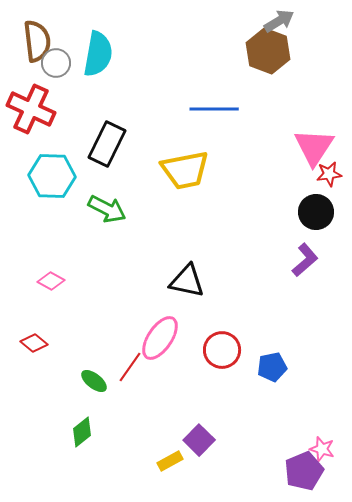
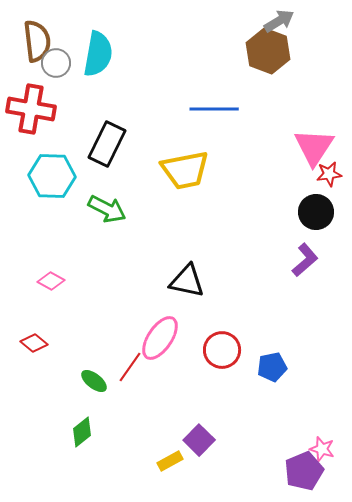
red cross: rotated 15 degrees counterclockwise
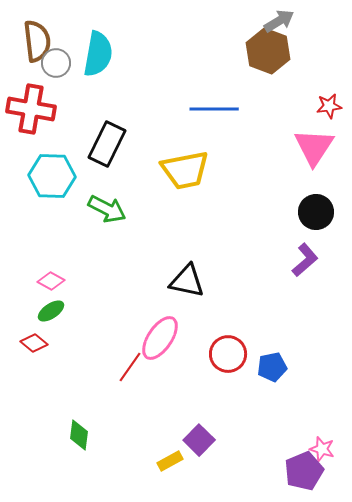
red star: moved 68 px up
red circle: moved 6 px right, 4 px down
green ellipse: moved 43 px left, 70 px up; rotated 72 degrees counterclockwise
green diamond: moved 3 px left, 3 px down; rotated 44 degrees counterclockwise
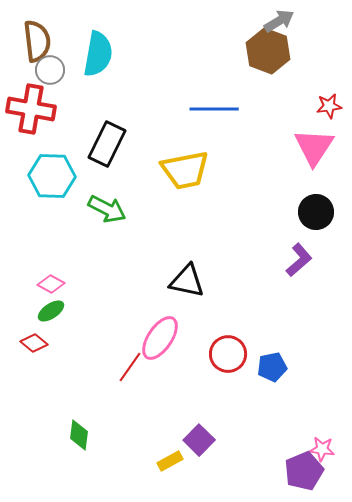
gray circle: moved 6 px left, 7 px down
purple L-shape: moved 6 px left
pink diamond: moved 3 px down
pink star: rotated 10 degrees counterclockwise
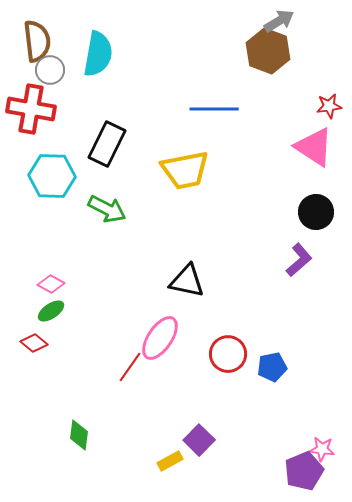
pink triangle: rotated 30 degrees counterclockwise
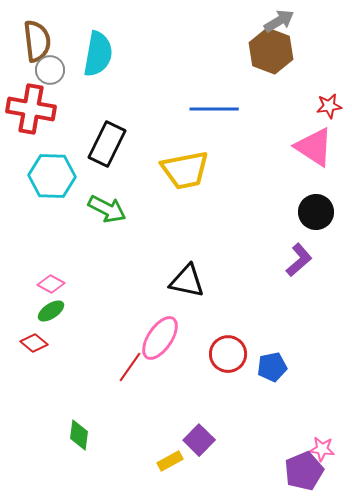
brown hexagon: moved 3 px right
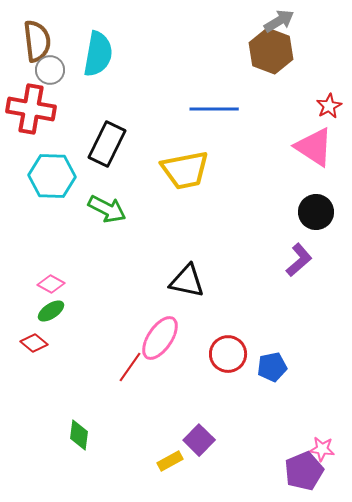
red star: rotated 20 degrees counterclockwise
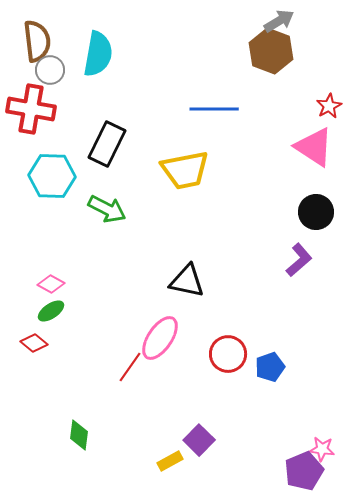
blue pentagon: moved 2 px left; rotated 8 degrees counterclockwise
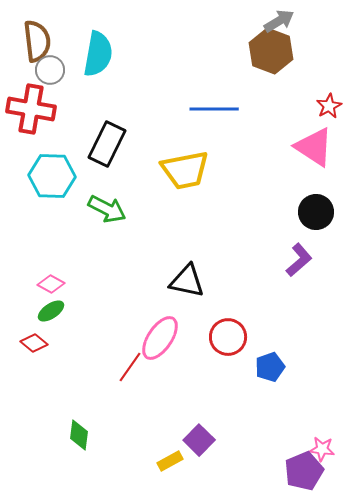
red circle: moved 17 px up
